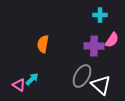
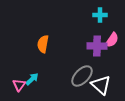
purple cross: moved 3 px right
gray ellipse: rotated 15 degrees clockwise
pink triangle: rotated 32 degrees clockwise
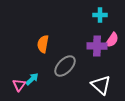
gray ellipse: moved 17 px left, 10 px up
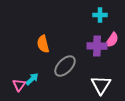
orange semicircle: rotated 24 degrees counterclockwise
white triangle: rotated 20 degrees clockwise
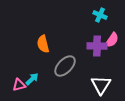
cyan cross: rotated 24 degrees clockwise
pink triangle: rotated 40 degrees clockwise
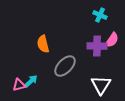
cyan arrow: moved 1 px left, 2 px down
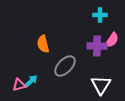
cyan cross: rotated 24 degrees counterclockwise
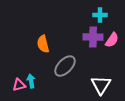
purple cross: moved 4 px left, 9 px up
cyan arrow: rotated 56 degrees counterclockwise
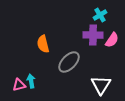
cyan cross: rotated 32 degrees counterclockwise
purple cross: moved 2 px up
gray ellipse: moved 4 px right, 4 px up
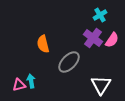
purple cross: moved 3 px down; rotated 36 degrees clockwise
